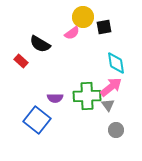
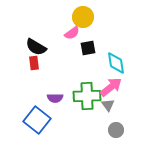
black square: moved 16 px left, 21 px down
black semicircle: moved 4 px left, 3 px down
red rectangle: moved 13 px right, 2 px down; rotated 40 degrees clockwise
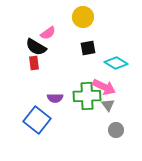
pink semicircle: moved 24 px left
cyan diamond: rotated 50 degrees counterclockwise
pink arrow: moved 7 px left; rotated 65 degrees clockwise
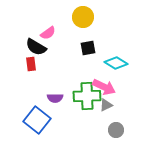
red rectangle: moved 3 px left, 1 px down
gray triangle: moved 2 px left; rotated 40 degrees clockwise
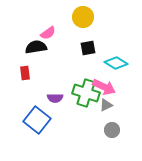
black semicircle: rotated 140 degrees clockwise
red rectangle: moved 6 px left, 9 px down
green cross: moved 1 px left, 3 px up; rotated 20 degrees clockwise
gray circle: moved 4 px left
